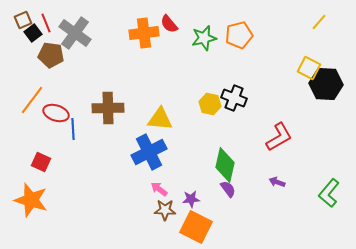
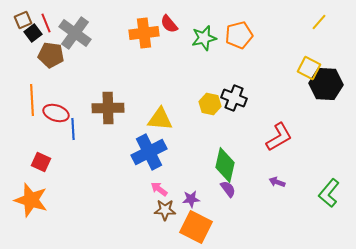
orange line: rotated 40 degrees counterclockwise
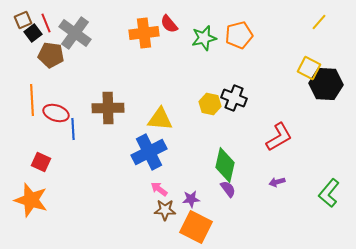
purple arrow: rotated 35 degrees counterclockwise
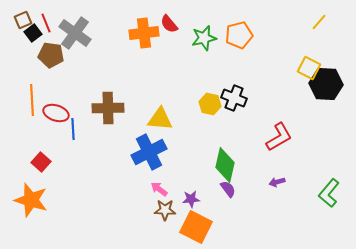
red square: rotated 18 degrees clockwise
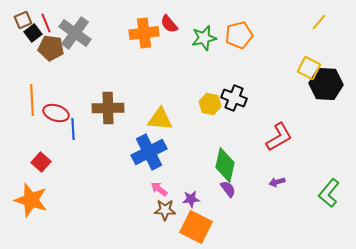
brown pentagon: moved 7 px up
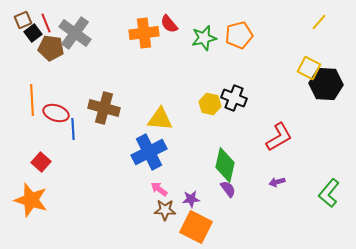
brown cross: moved 4 px left; rotated 16 degrees clockwise
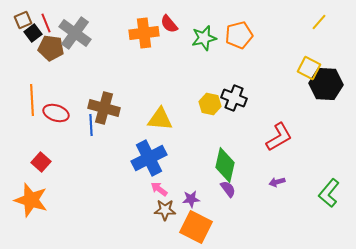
blue line: moved 18 px right, 4 px up
blue cross: moved 6 px down
